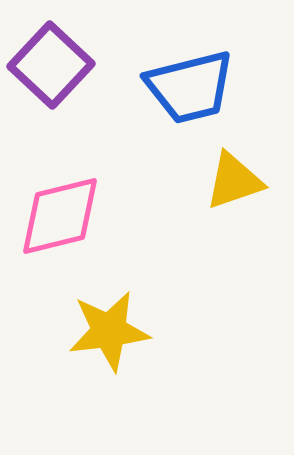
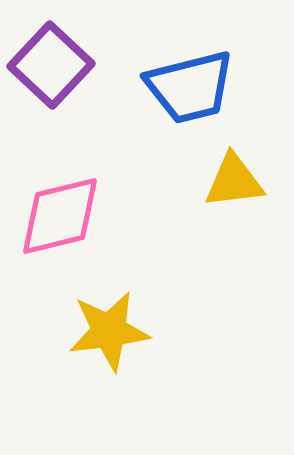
yellow triangle: rotated 12 degrees clockwise
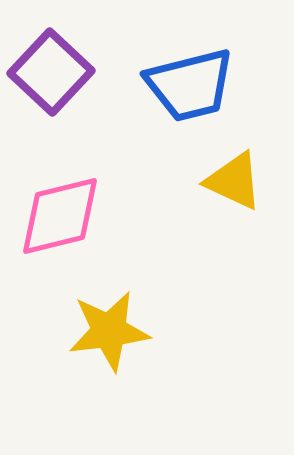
purple square: moved 7 px down
blue trapezoid: moved 2 px up
yellow triangle: rotated 32 degrees clockwise
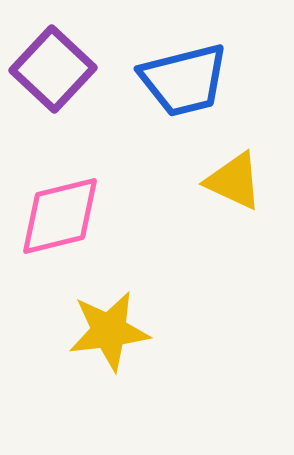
purple square: moved 2 px right, 3 px up
blue trapezoid: moved 6 px left, 5 px up
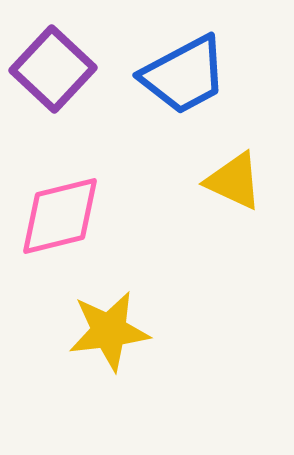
blue trapezoid: moved 5 px up; rotated 14 degrees counterclockwise
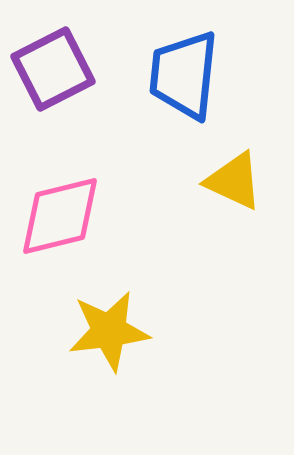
purple square: rotated 20 degrees clockwise
blue trapezoid: rotated 124 degrees clockwise
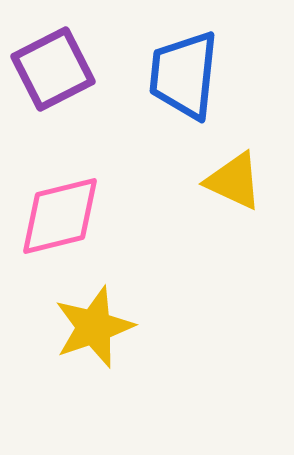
yellow star: moved 15 px left, 4 px up; rotated 12 degrees counterclockwise
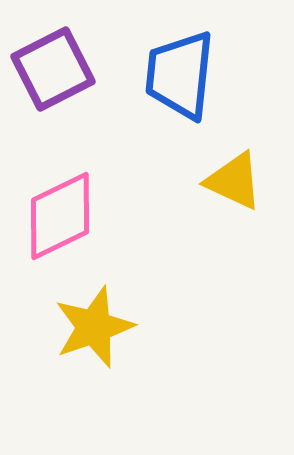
blue trapezoid: moved 4 px left
pink diamond: rotated 12 degrees counterclockwise
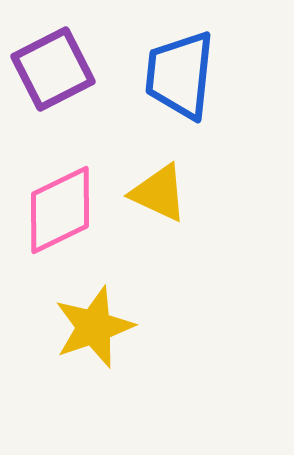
yellow triangle: moved 75 px left, 12 px down
pink diamond: moved 6 px up
